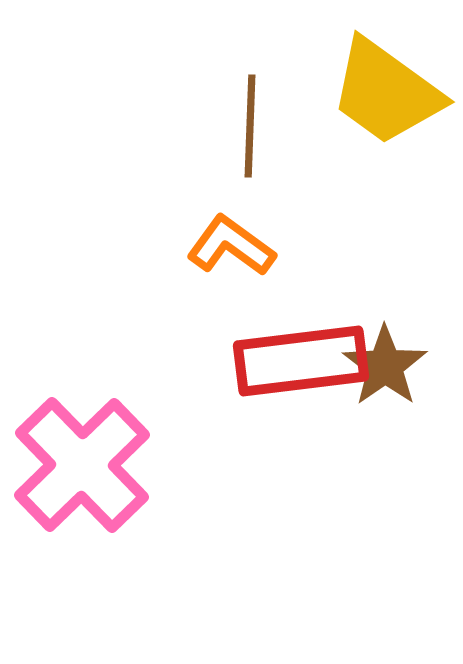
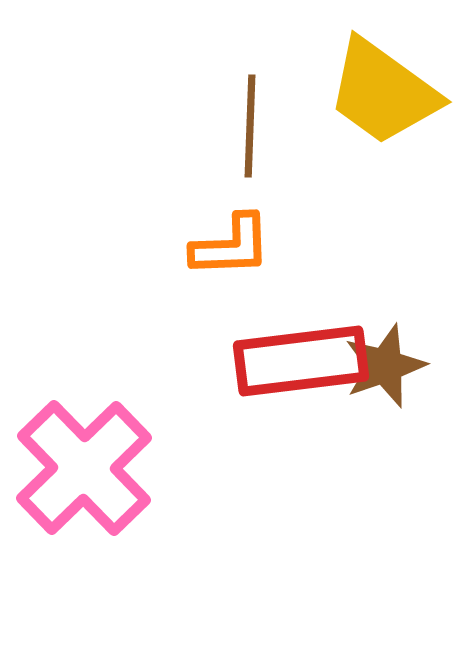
yellow trapezoid: moved 3 px left
orange L-shape: rotated 142 degrees clockwise
brown star: rotated 16 degrees clockwise
pink cross: moved 2 px right, 3 px down
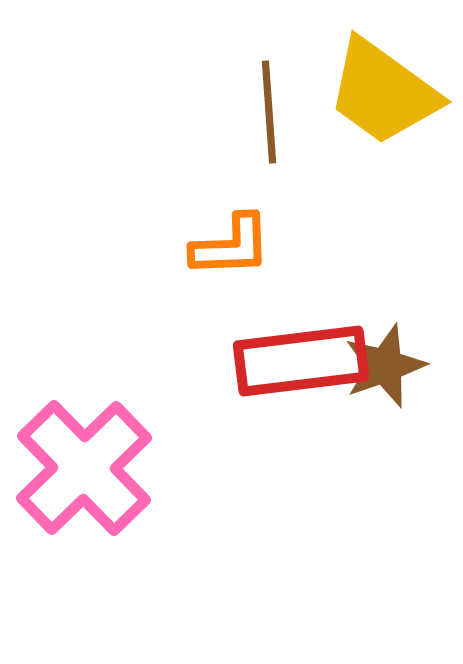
brown line: moved 19 px right, 14 px up; rotated 6 degrees counterclockwise
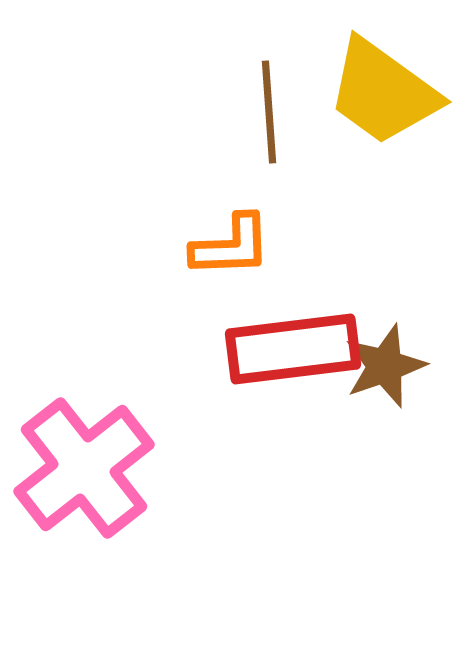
red rectangle: moved 8 px left, 12 px up
pink cross: rotated 6 degrees clockwise
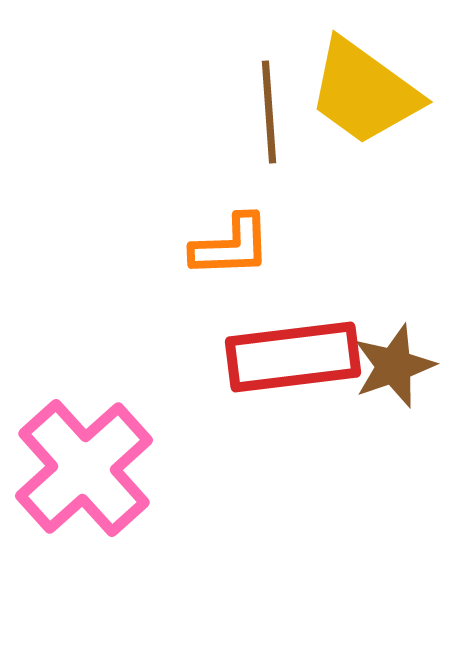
yellow trapezoid: moved 19 px left
red rectangle: moved 8 px down
brown star: moved 9 px right
pink cross: rotated 4 degrees counterclockwise
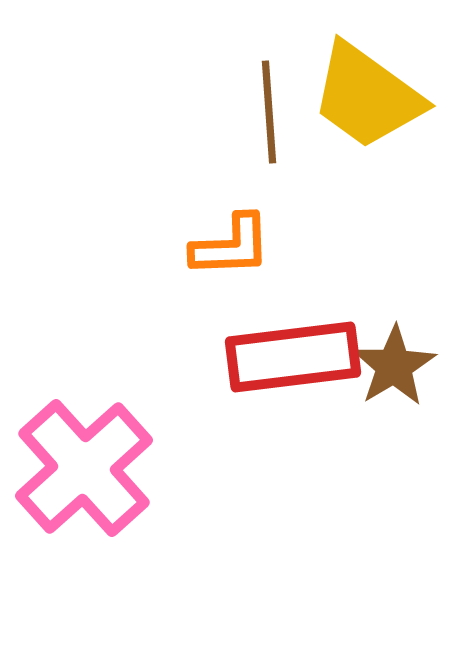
yellow trapezoid: moved 3 px right, 4 px down
brown star: rotated 12 degrees counterclockwise
